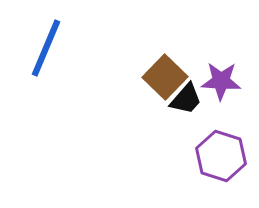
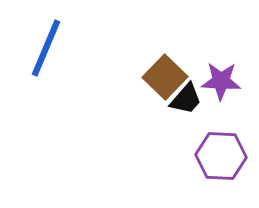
purple hexagon: rotated 15 degrees counterclockwise
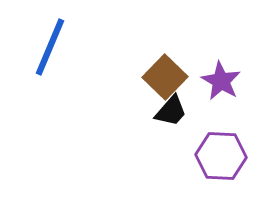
blue line: moved 4 px right, 1 px up
purple star: rotated 27 degrees clockwise
black trapezoid: moved 15 px left, 12 px down
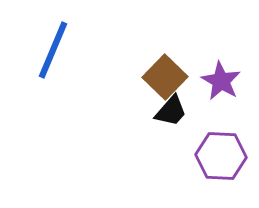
blue line: moved 3 px right, 3 px down
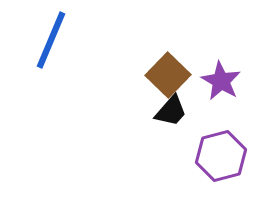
blue line: moved 2 px left, 10 px up
brown square: moved 3 px right, 2 px up
purple hexagon: rotated 18 degrees counterclockwise
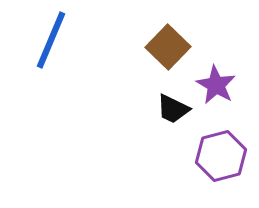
brown square: moved 28 px up
purple star: moved 5 px left, 4 px down
black trapezoid: moved 2 px right, 2 px up; rotated 75 degrees clockwise
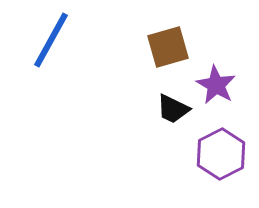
blue line: rotated 6 degrees clockwise
brown square: rotated 30 degrees clockwise
purple hexagon: moved 2 px up; rotated 12 degrees counterclockwise
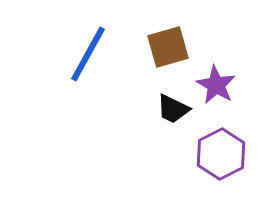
blue line: moved 37 px right, 14 px down
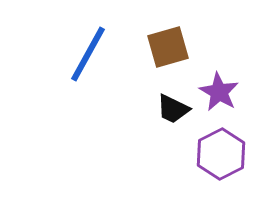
purple star: moved 3 px right, 7 px down
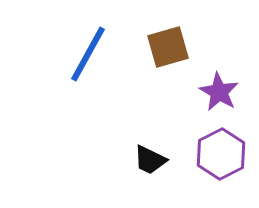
black trapezoid: moved 23 px left, 51 px down
